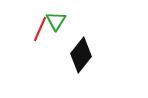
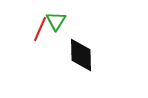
black diamond: rotated 40 degrees counterclockwise
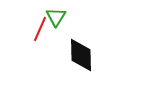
green triangle: moved 4 px up
